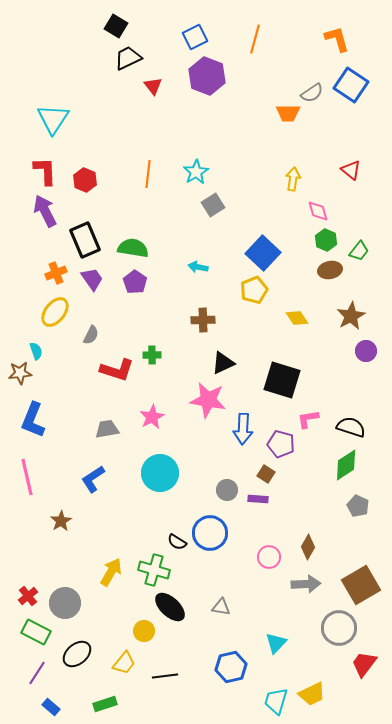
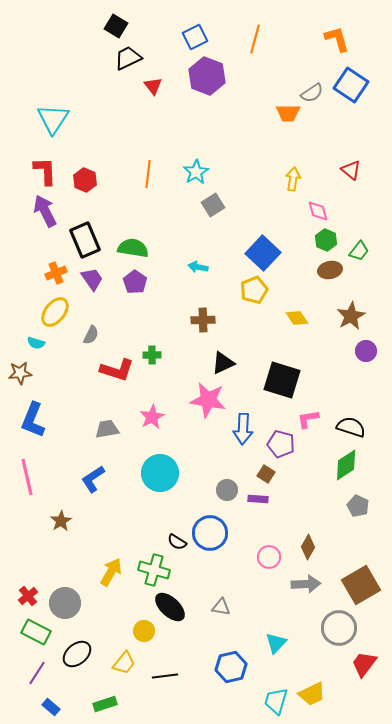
cyan semicircle at (36, 351): moved 8 px up; rotated 126 degrees clockwise
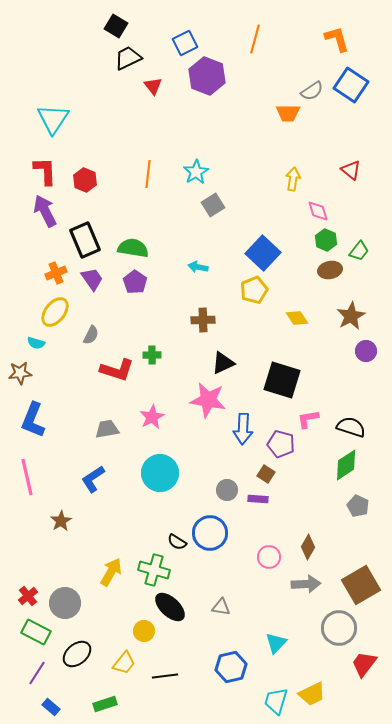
blue square at (195, 37): moved 10 px left, 6 px down
gray semicircle at (312, 93): moved 2 px up
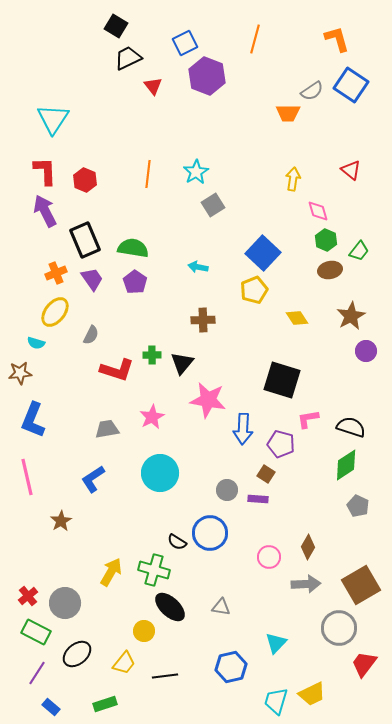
black triangle at (223, 363): moved 41 px left; rotated 25 degrees counterclockwise
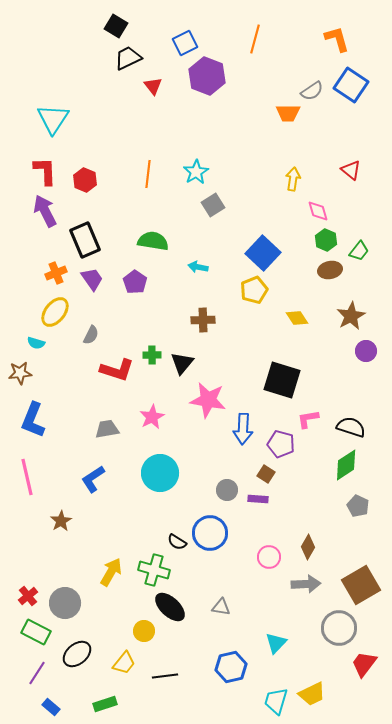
green semicircle at (133, 248): moved 20 px right, 7 px up
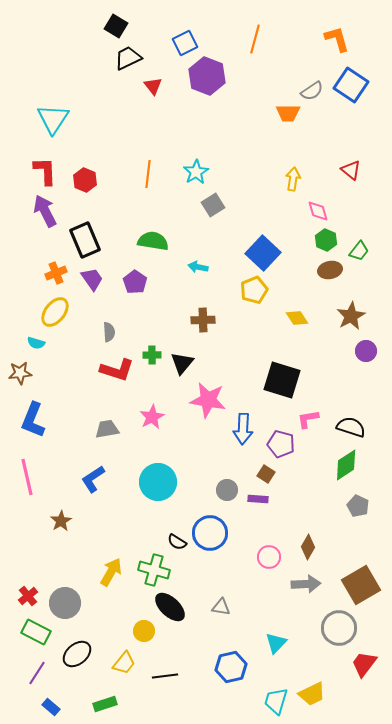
gray semicircle at (91, 335): moved 18 px right, 3 px up; rotated 30 degrees counterclockwise
cyan circle at (160, 473): moved 2 px left, 9 px down
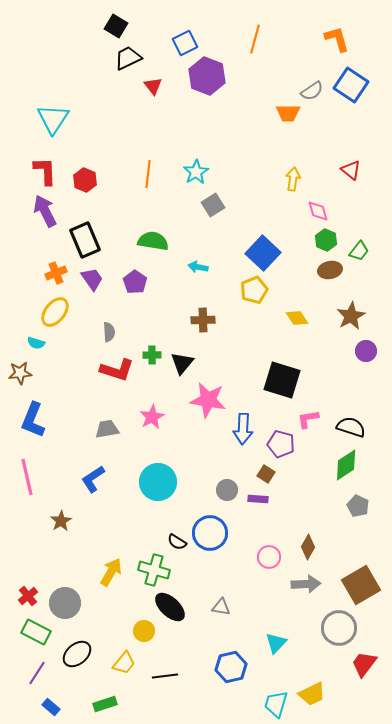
cyan trapezoid at (276, 701): moved 3 px down
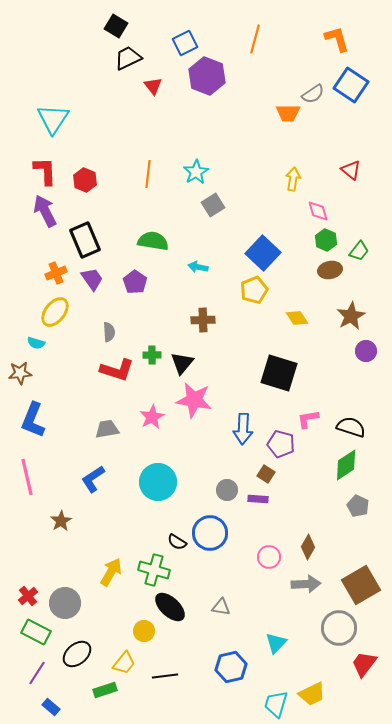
gray semicircle at (312, 91): moved 1 px right, 3 px down
black square at (282, 380): moved 3 px left, 7 px up
pink star at (208, 400): moved 14 px left
green rectangle at (105, 704): moved 14 px up
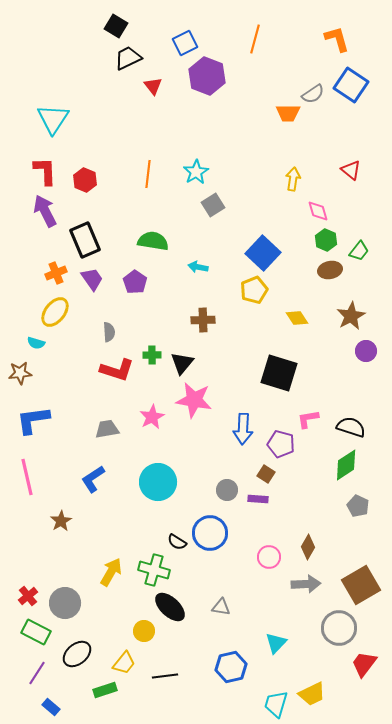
blue L-shape at (33, 420): rotated 60 degrees clockwise
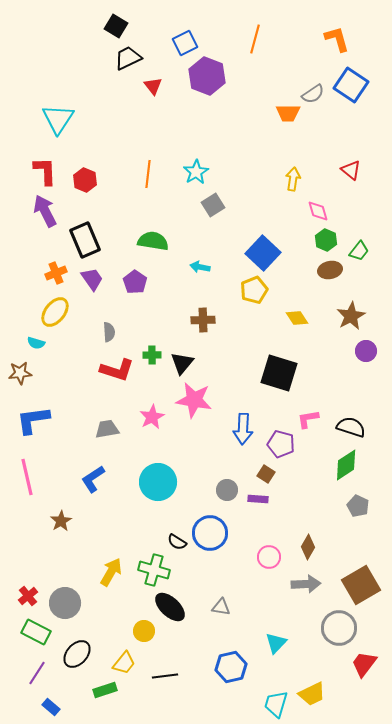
cyan triangle at (53, 119): moved 5 px right
cyan arrow at (198, 267): moved 2 px right
black ellipse at (77, 654): rotated 8 degrees counterclockwise
